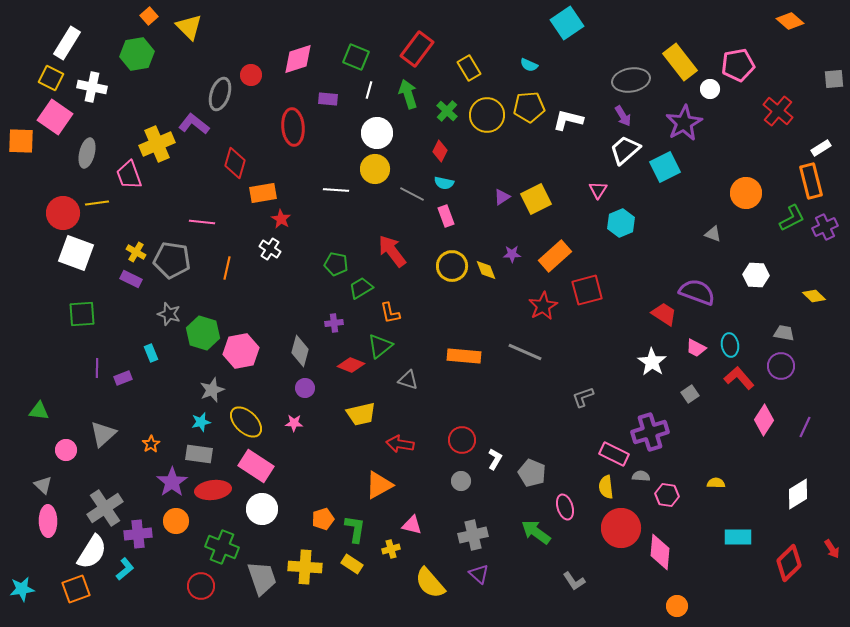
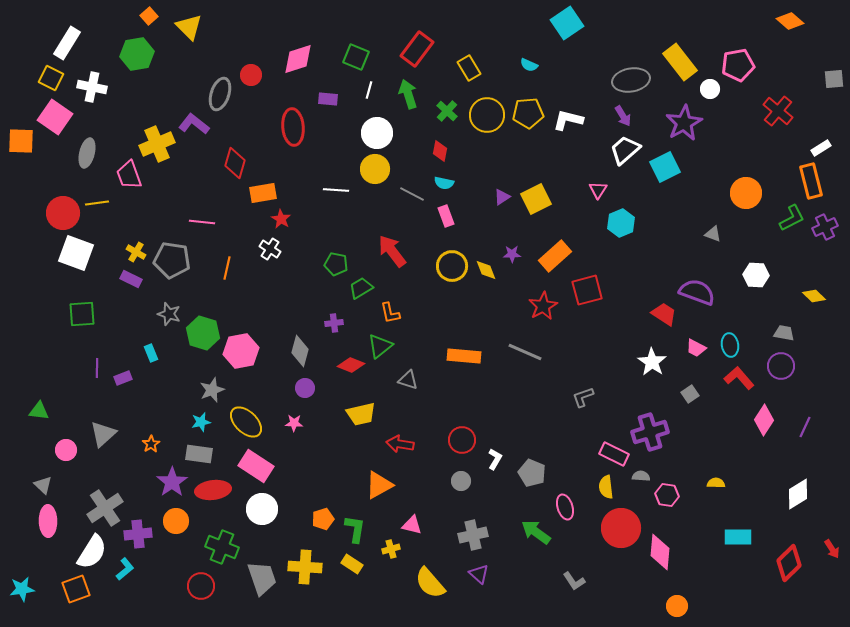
yellow pentagon at (529, 107): moved 1 px left, 6 px down
red diamond at (440, 151): rotated 15 degrees counterclockwise
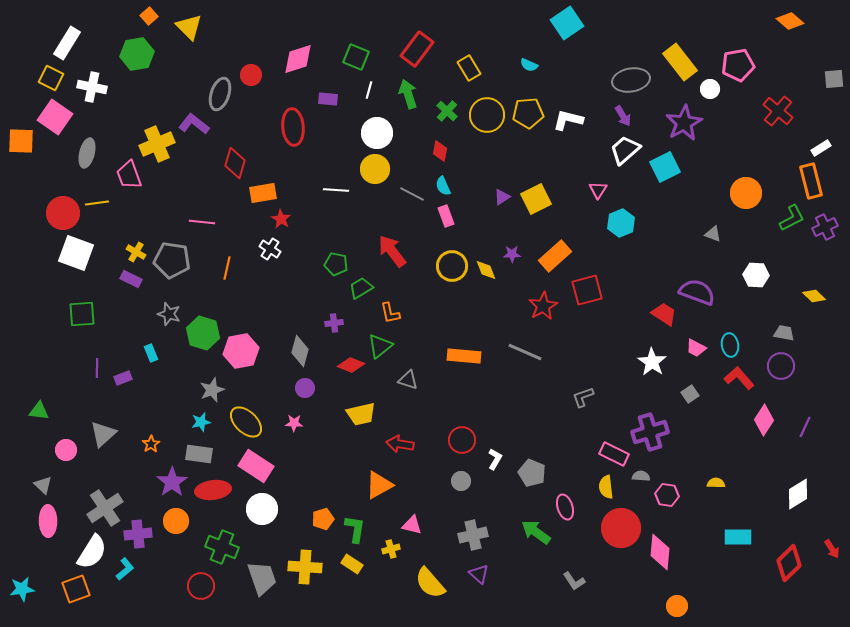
cyan semicircle at (444, 183): moved 1 px left, 3 px down; rotated 54 degrees clockwise
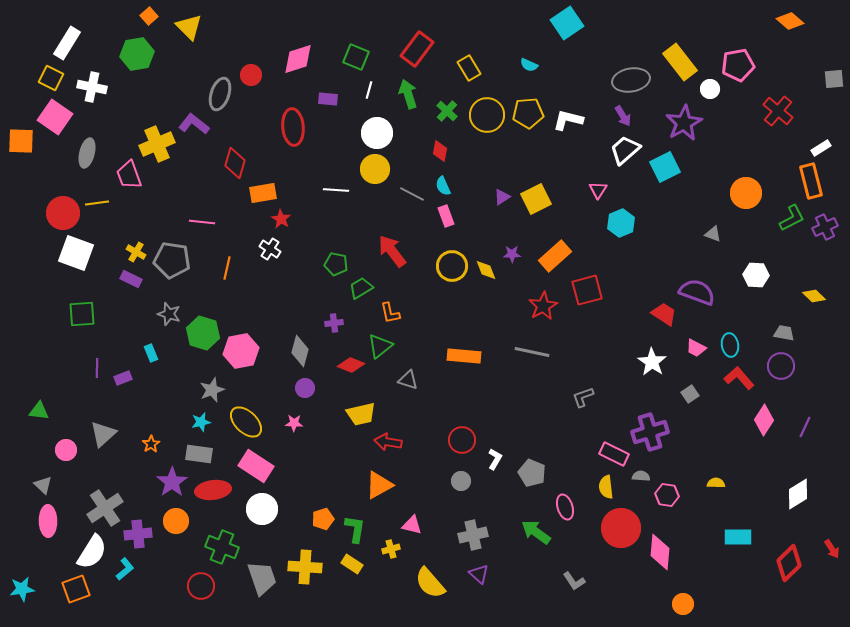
gray line at (525, 352): moved 7 px right; rotated 12 degrees counterclockwise
red arrow at (400, 444): moved 12 px left, 2 px up
orange circle at (677, 606): moved 6 px right, 2 px up
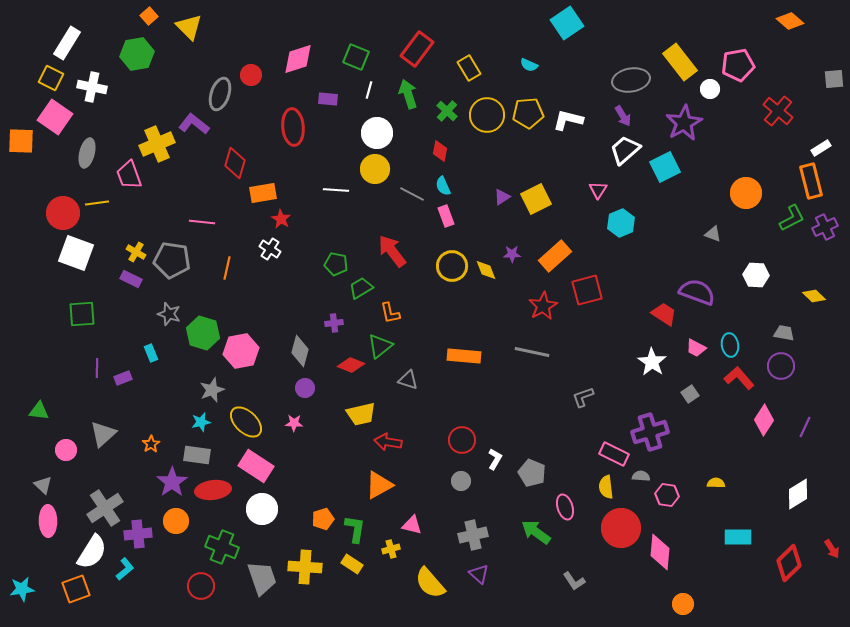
gray rectangle at (199, 454): moved 2 px left, 1 px down
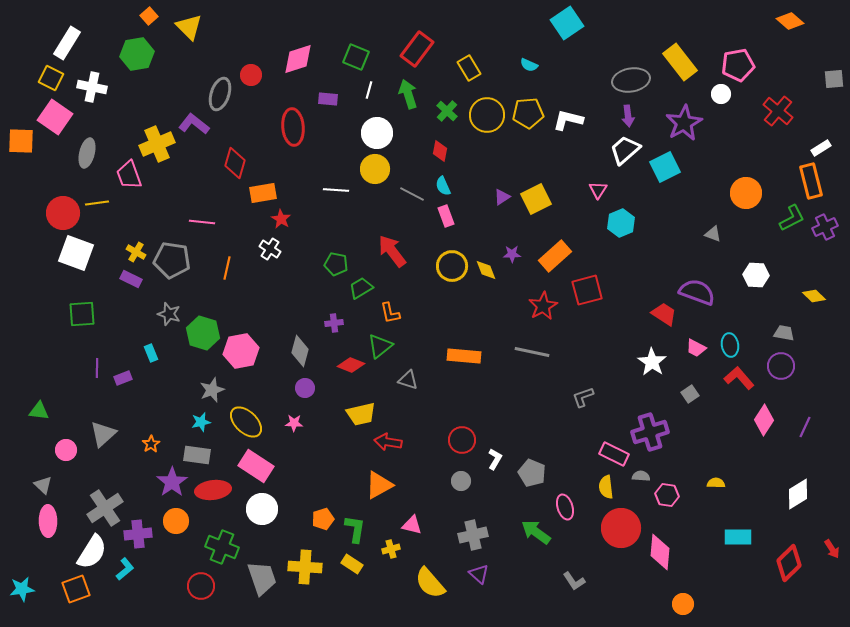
white circle at (710, 89): moved 11 px right, 5 px down
purple arrow at (623, 116): moved 5 px right; rotated 25 degrees clockwise
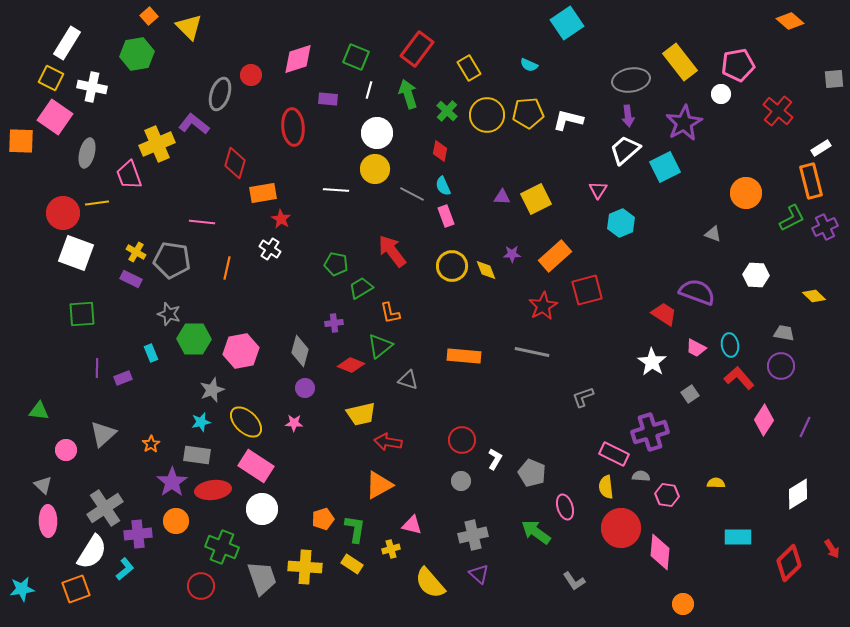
purple triangle at (502, 197): rotated 36 degrees clockwise
green hexagon at (203, 333): moved 9 px left, 6 px down; rotated 16 degrees counterclockwise
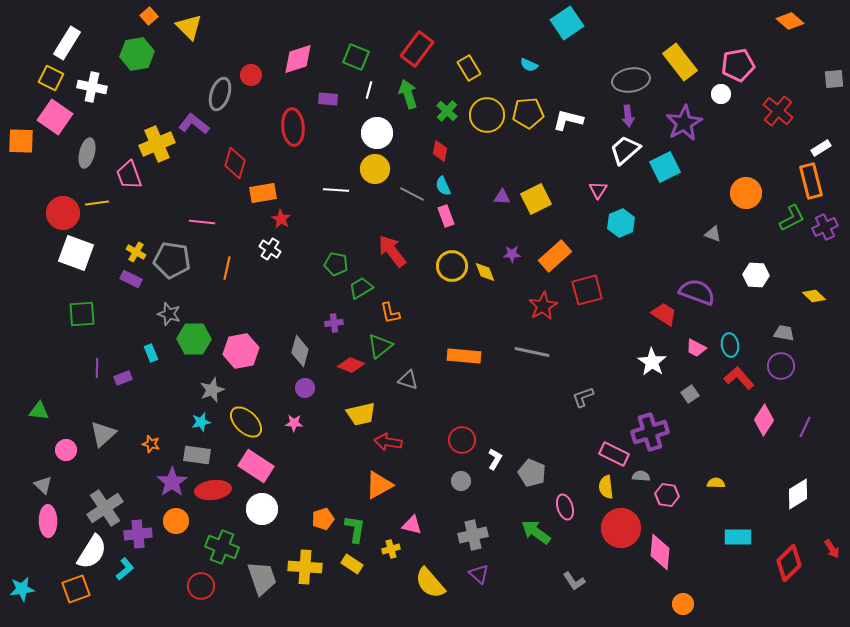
yellow diamond at (486, 270): moved 1 px left, 2 px down
orange star at (151, 444): rotated 24 degrees counterclockwise
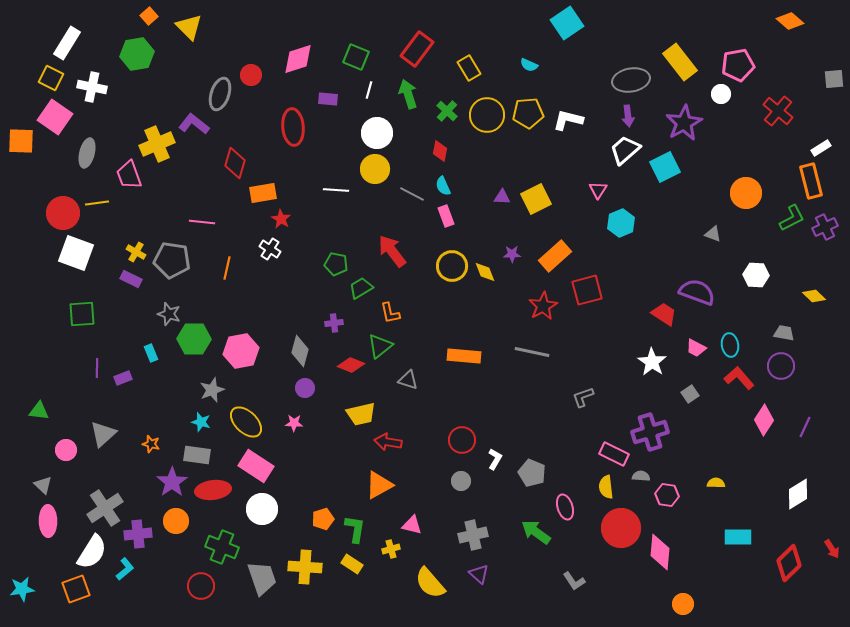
cyan star at (201, 422): rotated 30 degrees clockwise
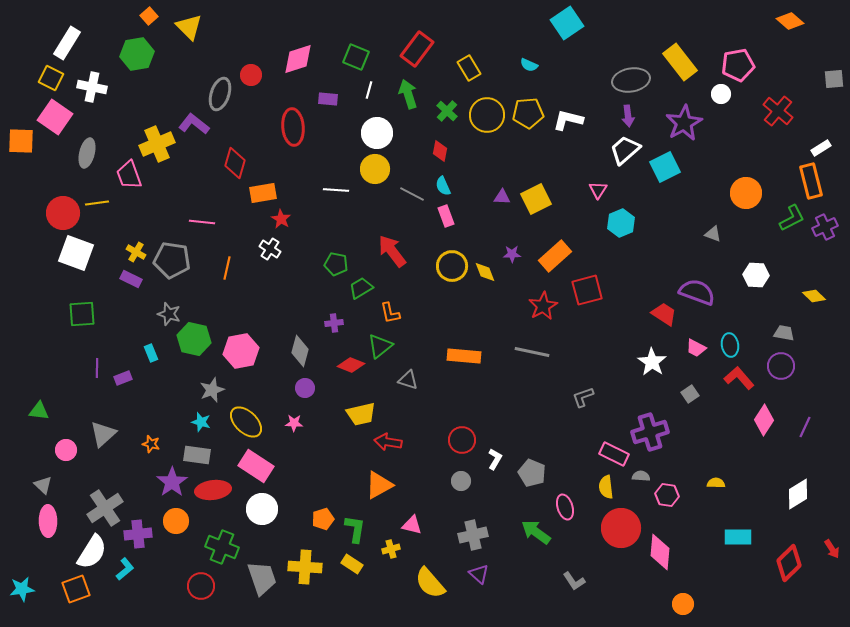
green hexagon at (194, 339): rotated 12 degrees clockwise
